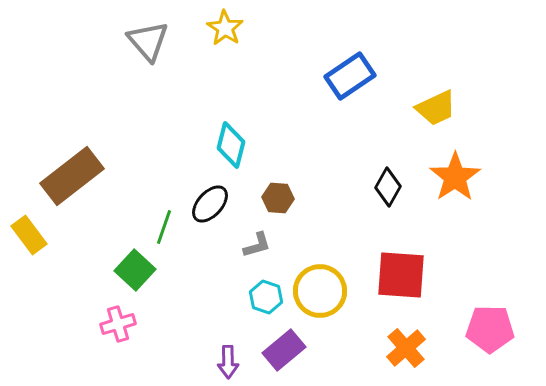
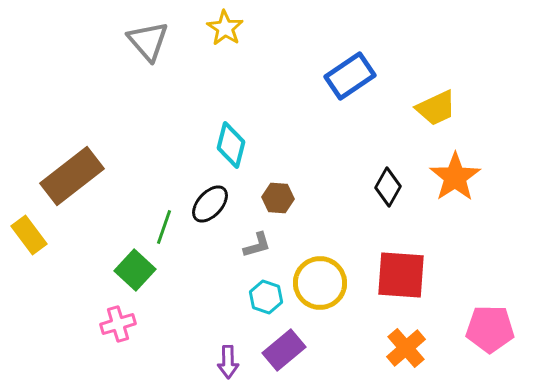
yellow circle: moved 8 px up
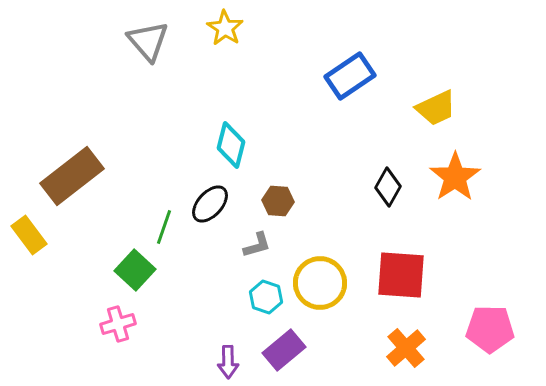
brown hexagon: moved 3 px down
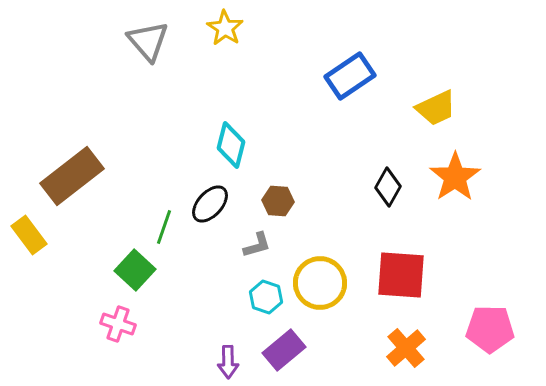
pink cross: rotated 36 degrees clockwise
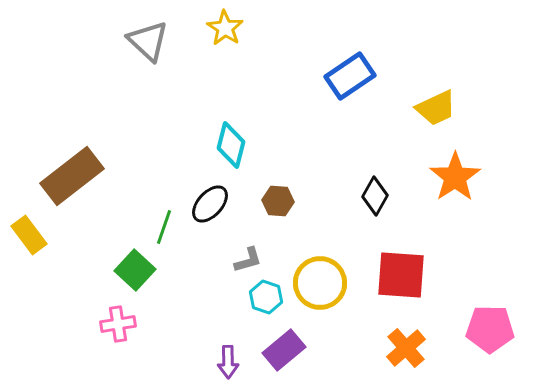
gray triangle: rotated 6 degrees counterclockwise
black diamond: moved 13 px left, 9 px down
gray L-shape: moved 9 px left, 15 px down
pink cross: rotated 28 degrees counterclockwise
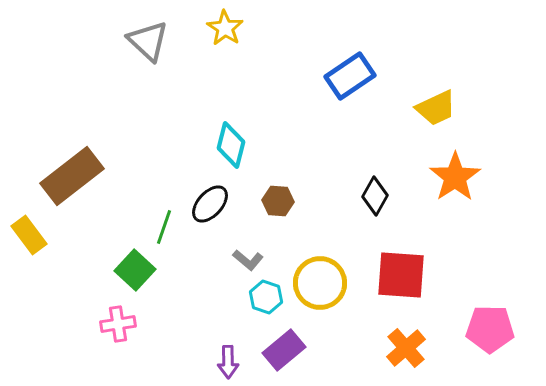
gray L-shape: rotated 56 degrees clockwise
